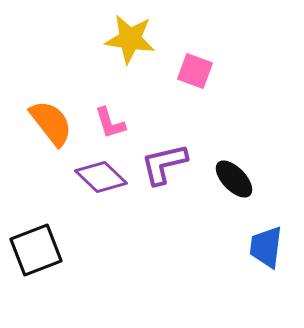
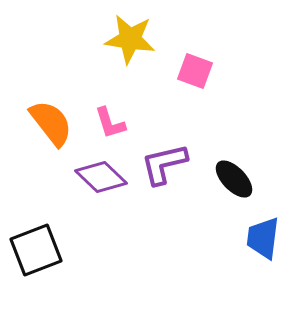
blue trapezoid: moved 3 px left, 9 px up
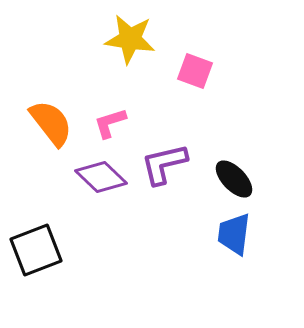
pink L-shape: rotated 90 degrees clockwise
blue trapezoid: moved 29 px left, 4 px up
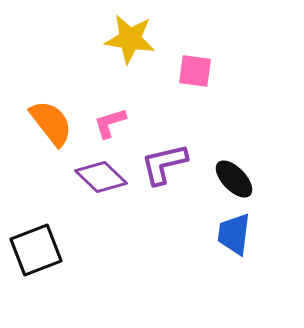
pink square: rotated 12 degrees counterclockwise
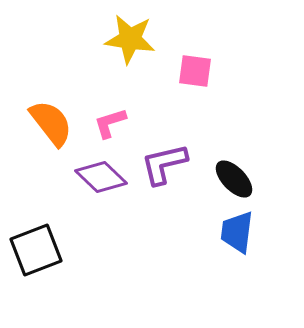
blue trapezoid: moved 3 px right, 2 px up
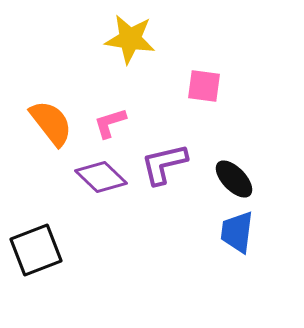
pink square: moved 9 px right, 15 px down
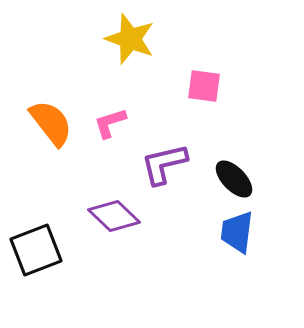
yellow star: rotated 12 degrees clockwise
purple diamond: moved 13 px right, 39 px down
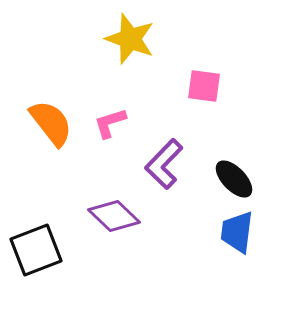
purple L-shape: rotated 33 degrees counterclockwise
